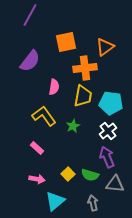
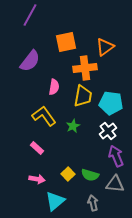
purple arrow: moved 9 px right, 1 px up
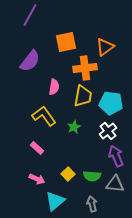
green star: moved 1 px right, 1 px down
green semicircle: moved 2 px right, 1 px down; rotated 12 degrees counterclockwise
pink arrow: rotated 14 degrees clockwise
gray arrow: moved 1 px left, 1 px down
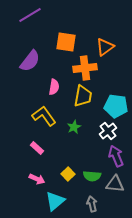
purple line: rotated 30 degrees clockwise
orange square: rotated 20 degrees clockwise
cyan pentagon: moved 5 px right, 3 px down
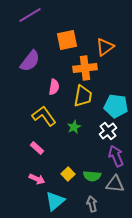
orange square: moved 1 px right, 2 px up; rotated 20 degrees counterclockwise
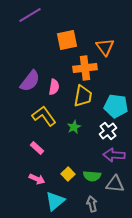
orange triangle: rotated 30 degrees counterclockwise
purple semicircle: moved 20 px down
purple arrow: moved 2 px left, 1 px up; rotated 65 degrees counterclockwise
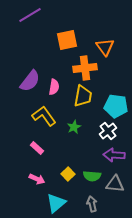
cyan triangle: moved 1 px right, 2 px down
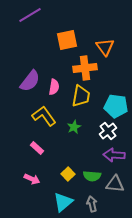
yellow trapezoid: moved 2 px left
pink arrow: moved 5 px left
cyan triangle: moved 7 px right, 1 px up
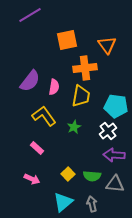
orange triangle: moved 2 px right, 2 px up
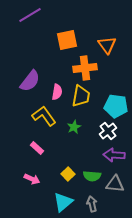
pink semicircle: moved 3 px right, 5 px down
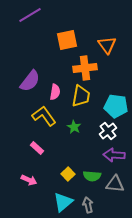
pink semicircle: moved 2 px left
green star: rotated 16 degrees counterclockwise
pink arrow: moved 3 px left, 1 px down
gray arrow: moved 4 px left, 1 px down
